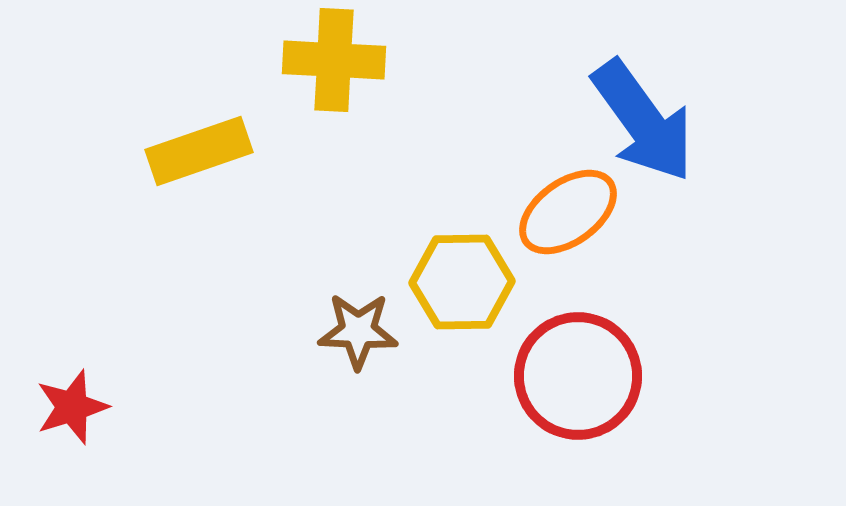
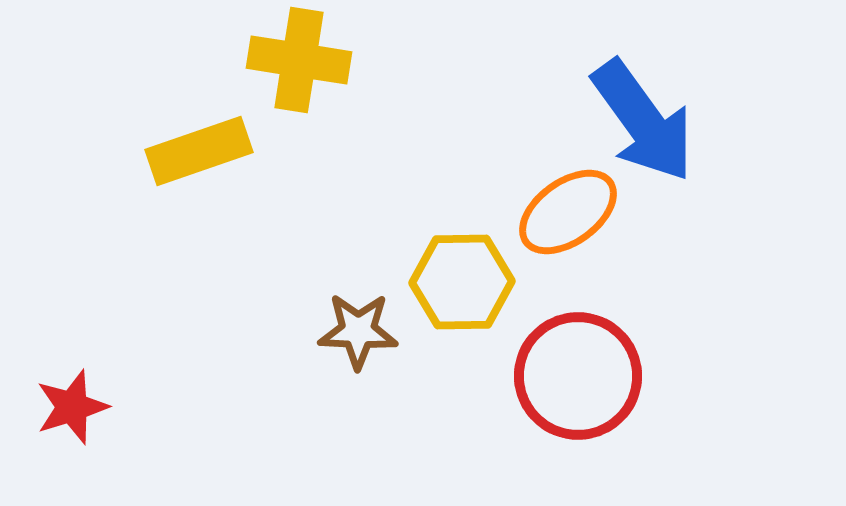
yellow cross: moved 35 px left; rotated 6 degrees clockwise
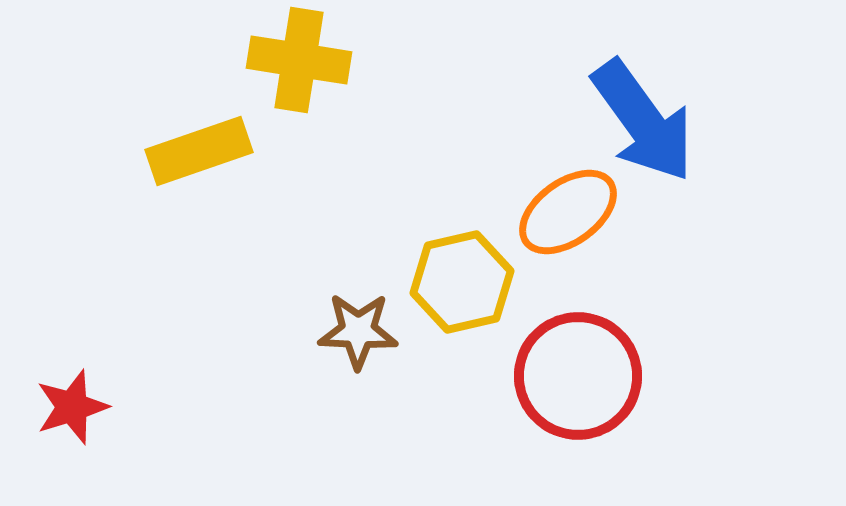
yellow hexagon: rotated 12 degrees counterclockwise
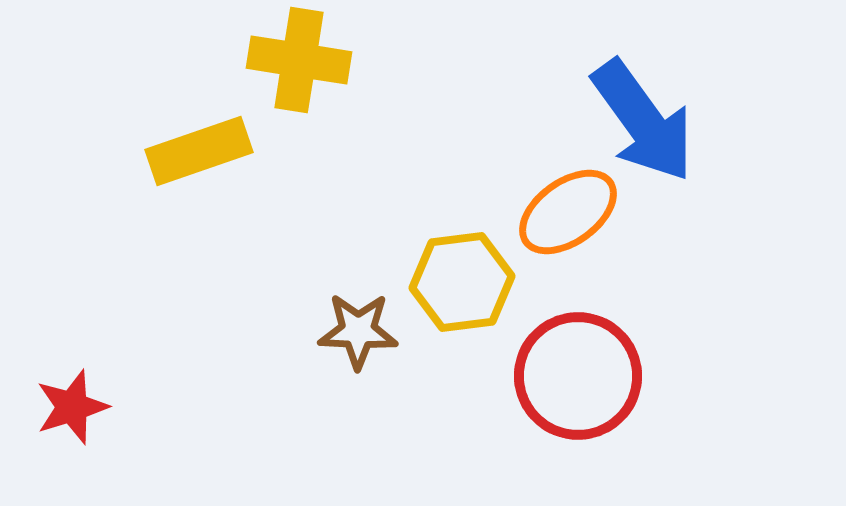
yellow hexagon: rotated 6 degrees clockwise
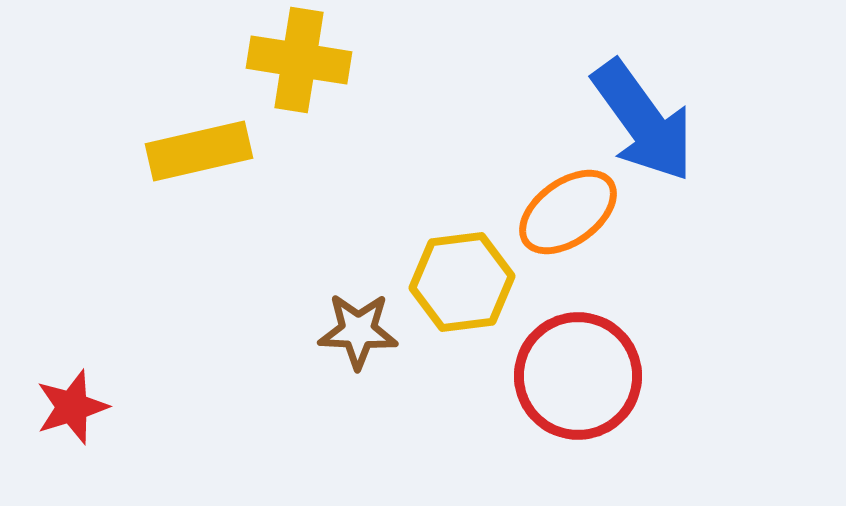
yellow rectangle: rotated 6 degrees clockwise
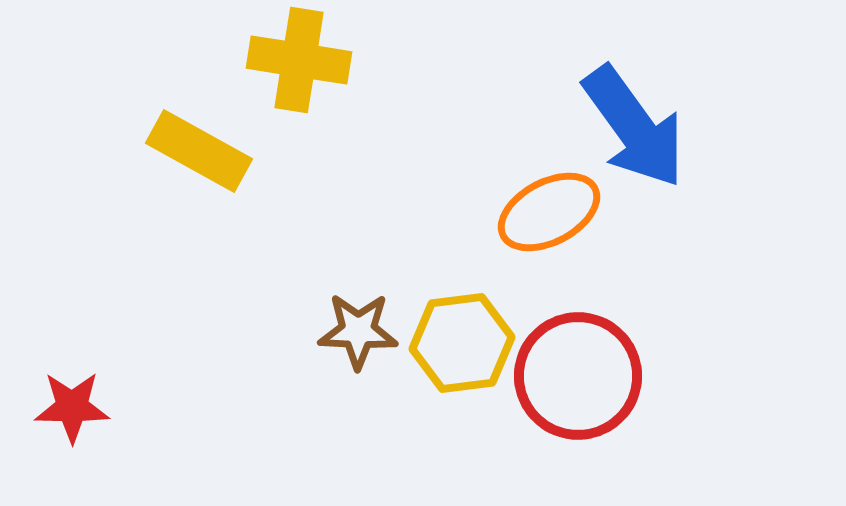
blue arrow: moved 9 px left, 6 px down
yellow rectangle: rotated 42 degrees clockwise
orange ellipse: moved 19 px left; rotated 8 degrees clockwise
yellow hexagon: moved 61 px down
red star: rotated 18 degrees clockwise
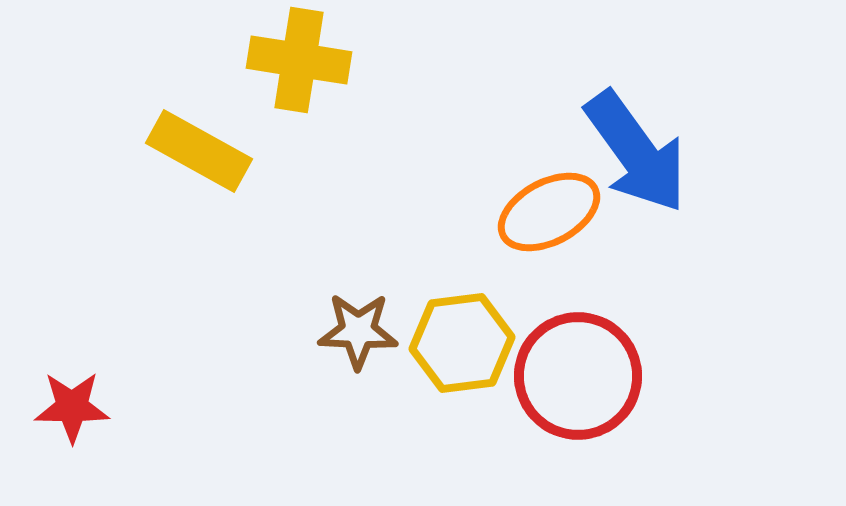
blue arrow: moved 2 px right, 25 px down
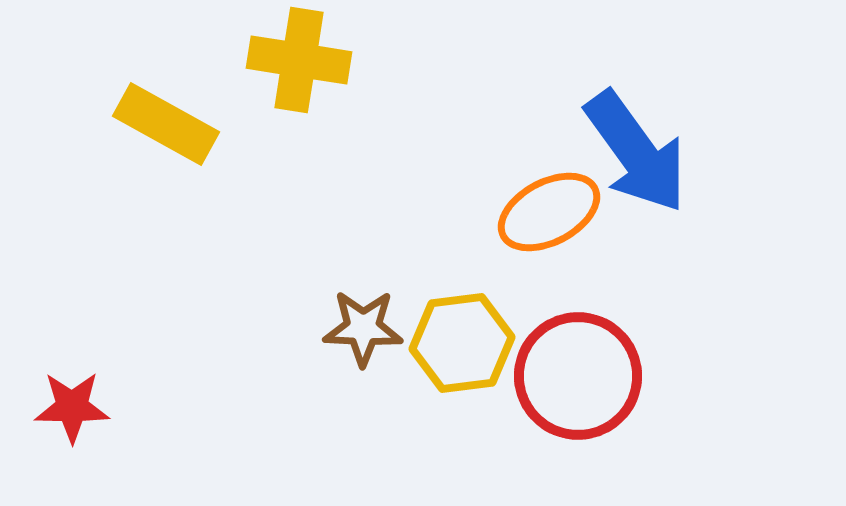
yellow rectangle: moved 33 px left, 27 px up
brown star: moved 5 px right, 3 px up
